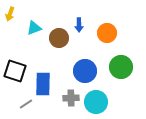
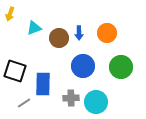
blue arrow: moved 8 px down
blue circle: moved 2 px left, 5 px up
gray line: moved 2 px left, 1 px up
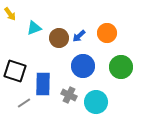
yellow arrow: rotated 56 degrees counterclockwise
blue arrow: moved 3 px down; rotated 48 degrees clockwise
gray cross: moved 2 px left, 3 px up; rotated 28 degrees clockwise
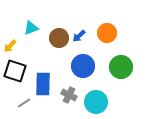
yellow arrow: moved 32 px down; rotated 80 degrees clockwise
cyan triangle: moved 3 px left
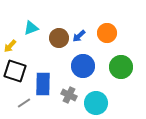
cyan circle: moved 1 px down
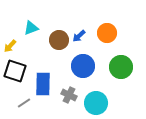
brown circle: moved 2 px down
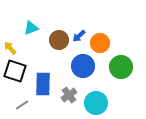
orange circle: moved 7 px left, 10 px down
yellow arrow: moved 2 px down; rotated 96 degrees clockwise
gray cross: rotated 28 degrees clockwise
gray line: moved 2 px left, 2 px down
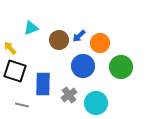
gray line: rotated 48 degrees clockwise
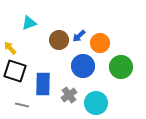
cyan triangle: moved 2 px left, 5 px up
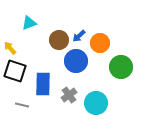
blue circle: moved 7 px left, 5 px up
